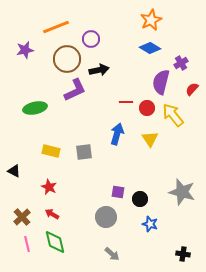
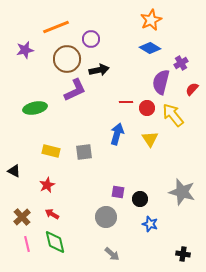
red star: moved 2 px left, 2 px up; rotated 21 degrees clockwise
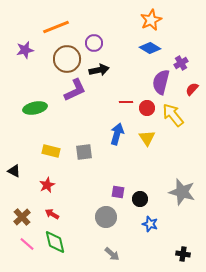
purple circle: moved 3 px right, 4 px down
yellow triangle: moved 3 px left, 1 px up
pink line: rotated 35 degrees counterclockwise
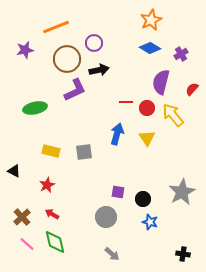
purple cross: moved 9 px up
gray star: rotated 28 degrees clockwise
black circle: moved 3 px right
blue star: moved 2 px up
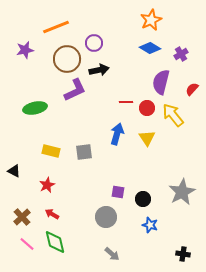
blue star: moved 3 px down
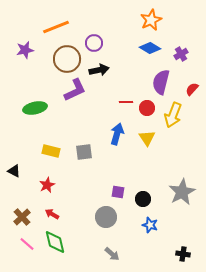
yellow arrow: rotated 120 degrees counterclockwise
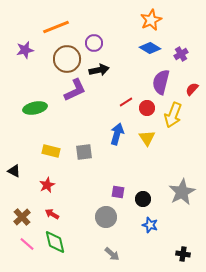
red line: rotated 32 degrees counterclockwise
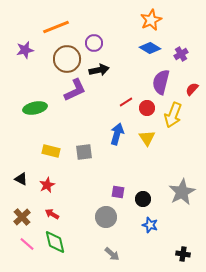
black triangle: moved 7 px right, 8 px down
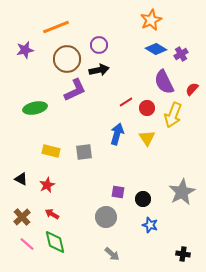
purple circle: moved 5 px right, 2 px down
blue diamond: moved 6 px right, 1 px down
purple semicircle: moved 3 px right; rotated 40 degrees counterclockwise
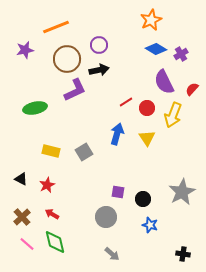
gray square: rotated 24 degrees counterclockwise
